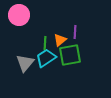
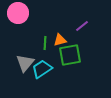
pink circle: moved 1 px left, 2 px up
purple line: moved 7 px right, 6 px up; rotated 48 degrees clockwise
orange triangle: rotated 24 degrees clockwise
cyan trapezoid: moved 4 px left, 11 px down
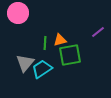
purple line: moved 16 px right, 6 px down
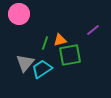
pink circle: moved 1 px right, 1 px down
purple line: moved 5 px left, 2 px up
green line: rotated 16 degrees clockwise
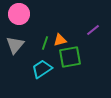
green square: moved 2 px down
gray triangle: moved 10 px left, 18 px up
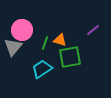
pink circle: moved 3 px right, 16 px down
orange triangle: rotated 32 degrees clockwise
gray triangle: moved 2 px left, 2 px down
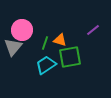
cyan trapezoid: moved 4 px right, 4 px up
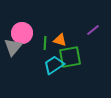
pink circle: moved 3 px down
green line: rotated 16 degrees counterclockwise
cyan trapezoid: moved 8 px right
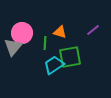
orange triangle: moved 8 px up
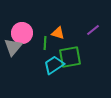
orange triangle: moved 2 px left, 1 px down
